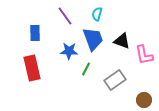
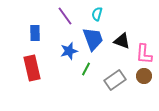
blue star: rotated 18 degrees counterclockwise
pink L-shape: moved 1 px up; rotated 15 degrees clockwise
brown circle: moved 24 px up
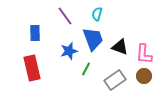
black triangle: moved 2 px left, 6 px down
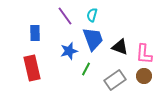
cyan semicircle: moved 5 px left, 1 px down
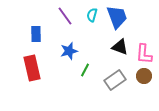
blue rectangle: moved 1 px right, 1 px down
blue trapezoid: moved 24 px right, 22 px up
green line: moved 1 px left, 1 px down
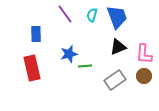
purple line: moved 2 px up
black triangle: moved 2 px left; rotated 42 degrees counterclockwise
blue star: moved 3 px down
green line: moved 4 px up; rotated 56 degrees clockwise
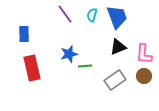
blue rectangle: moved 12 px left
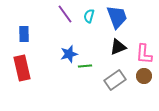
cyan semicircle: moved 3 px left, 1 px down
red rectangle: moved 10 px left
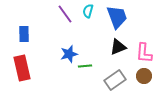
cyan semicircle: moved 1 px left, 5 px up
pink L-shape: moved 1 px up
